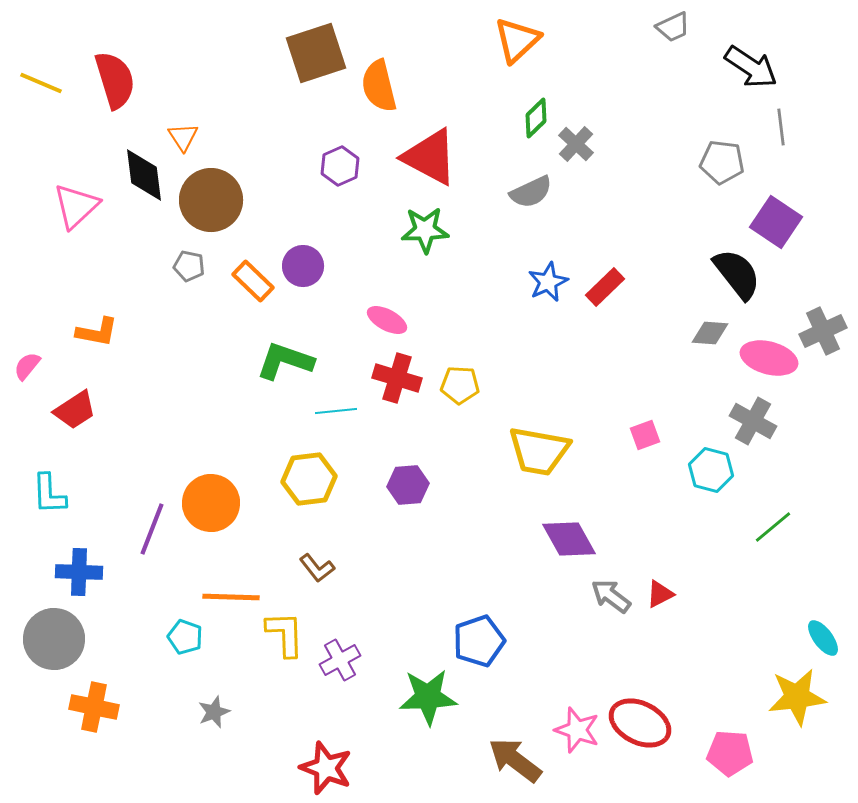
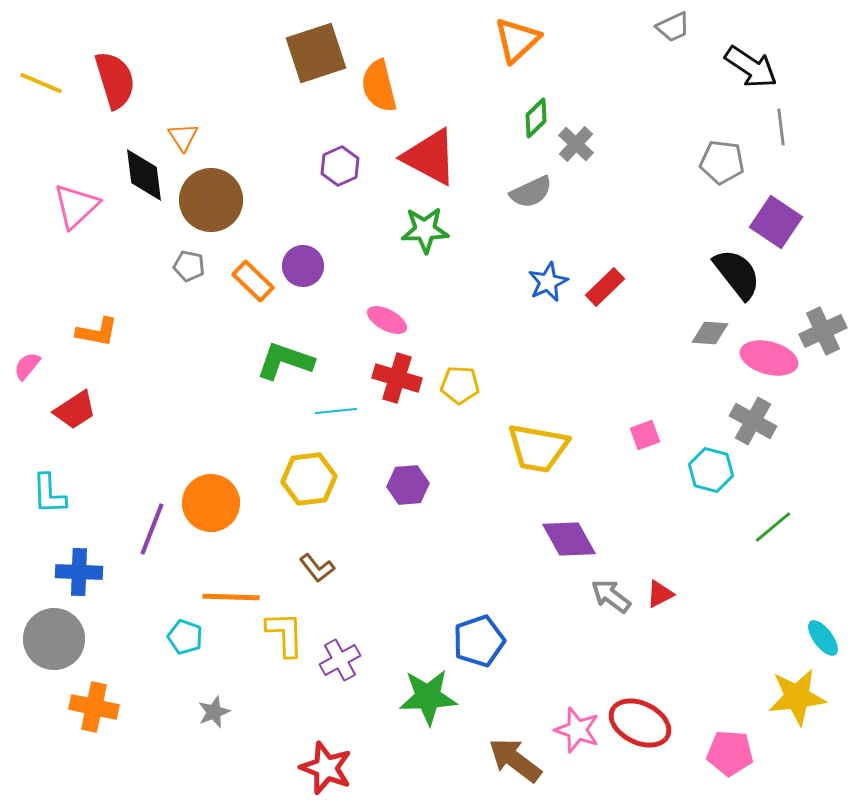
yellow trapezoid at (539, 451): moved 1 px left, 3 px up
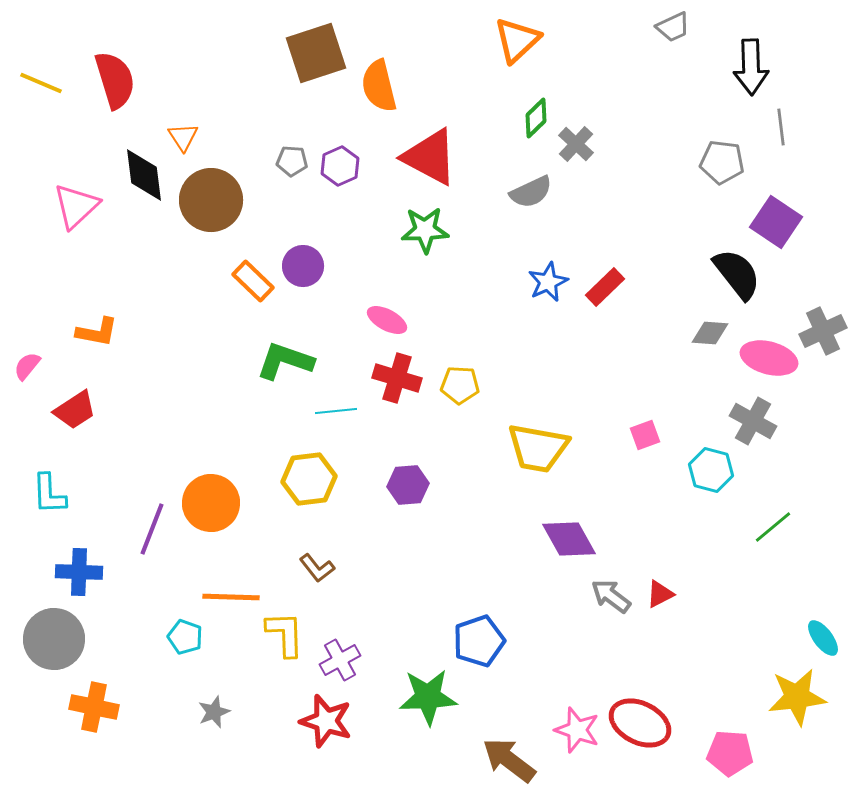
black arrow at (751, 67): rotated 54 degrees clockwise
gray pentagon at (189, 266): moved 103 px right, 105 px up; rotated 8 degrees counterclockwise
brown arrow at (515, 760): moved 6 px left
red star at (326, 768): moved 47 px up; rotated 4 degrees counterclockwise
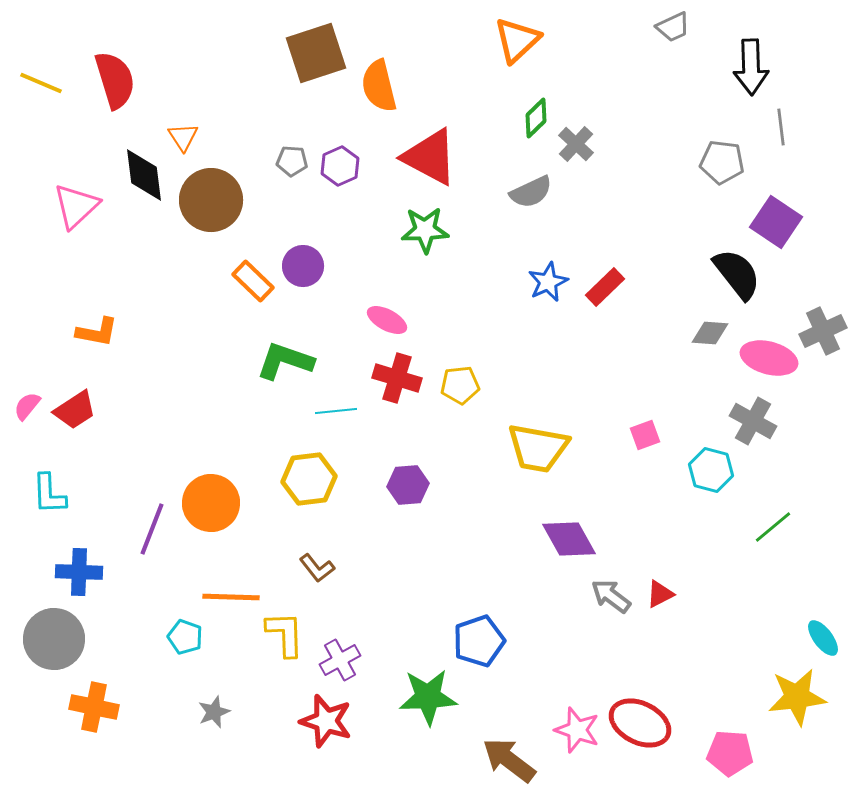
pink semicircle at (27, 366): moved 40 px down
yellow pentagon at (460, 385): rotated 9 degrees counterclockwise
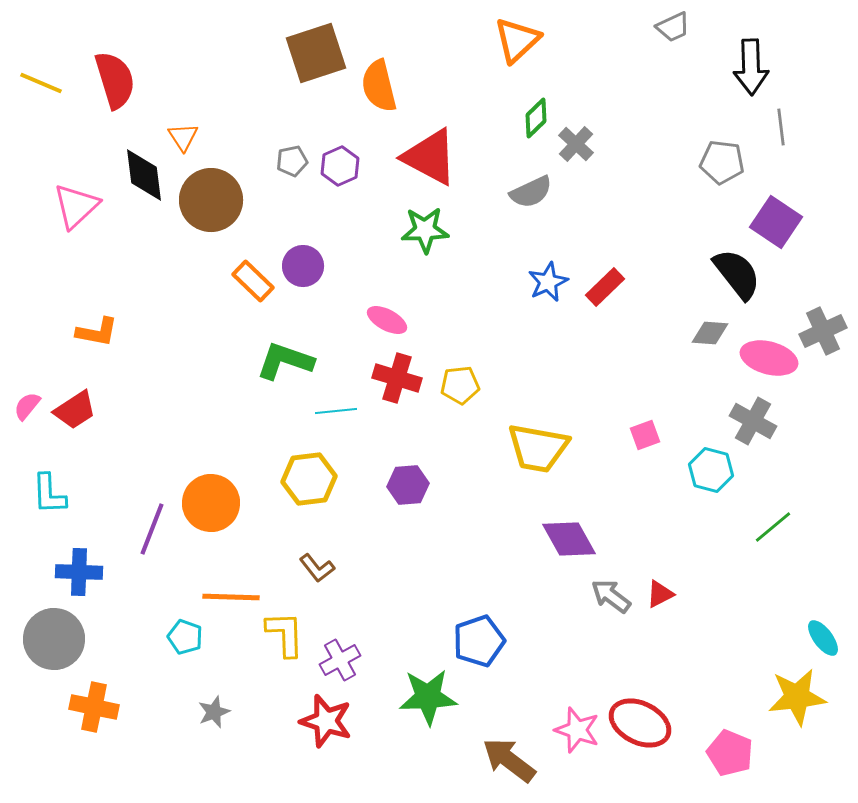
gray pentagon at (292, 161): rotated 16 degrees counterclockwise
pink pentagon at (730, 753): rotated 18 degrees clockwise
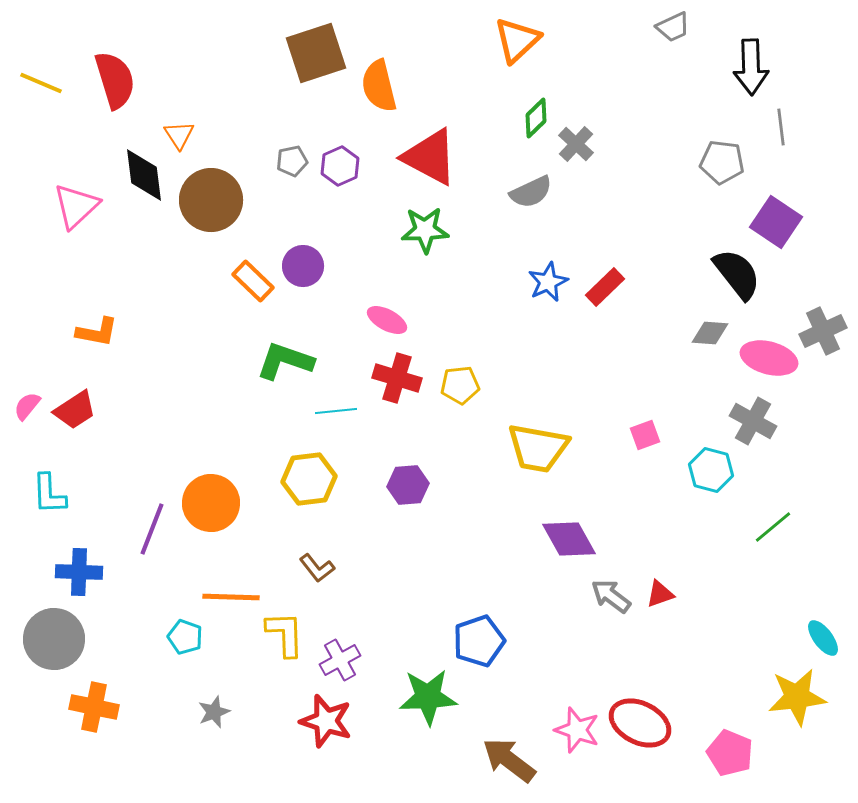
orange triangle at (183, 137): moved 4 px left, 2 px up
red triangle at (660, 594): rotated 8 degrees clockwise
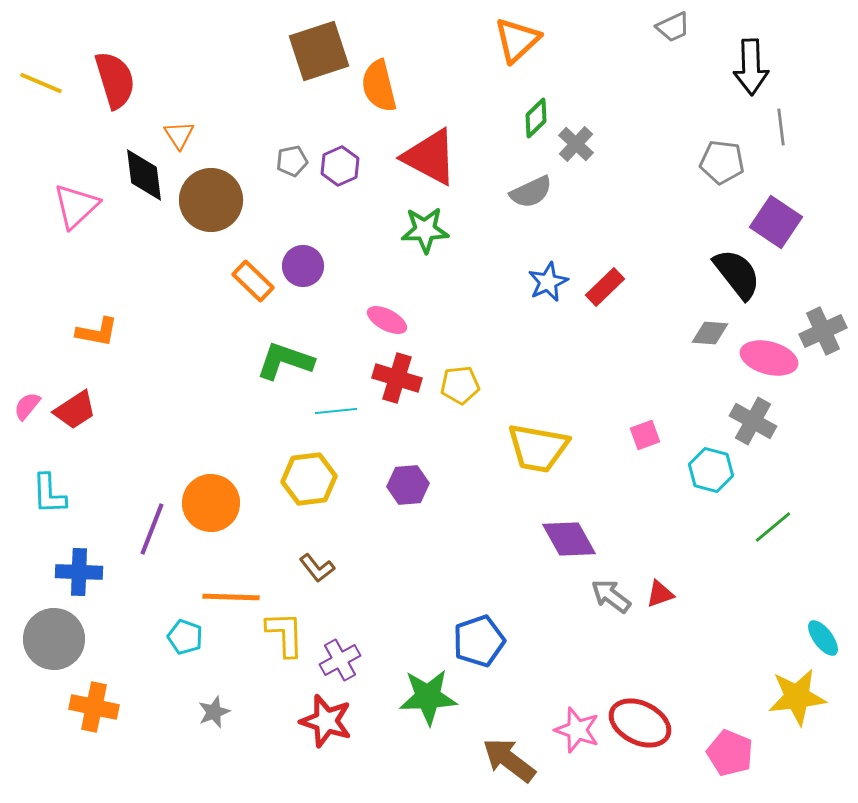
brown square at (316, 53): moved 3 px right, 2 px up
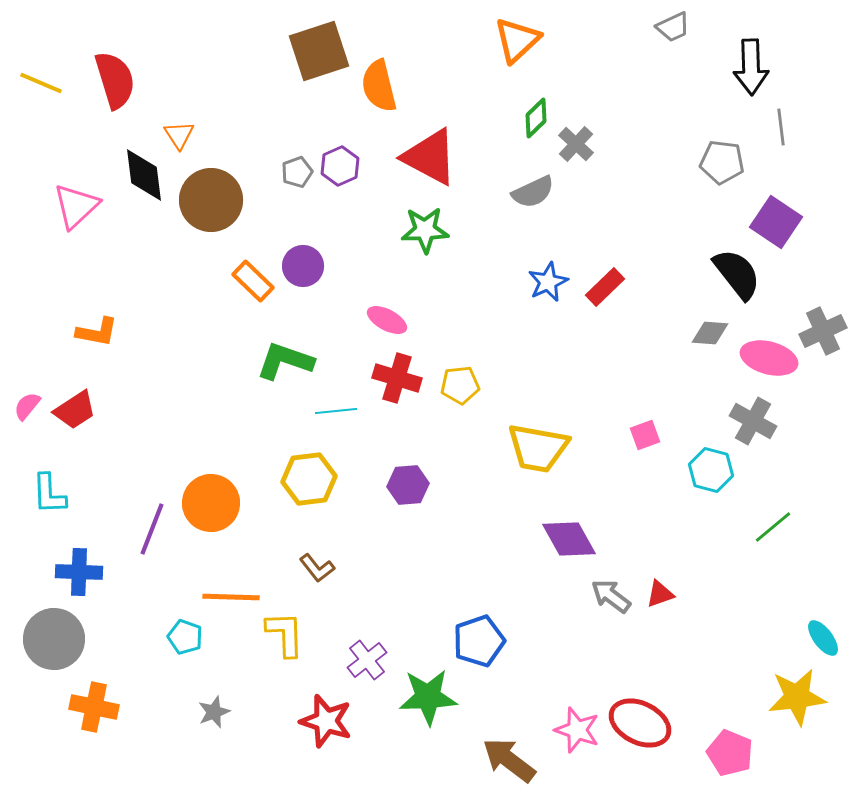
gray pentagon at (292, 161): moved 5 px right, 11 px down; rotated 8 degrees counterclockwise
gray semicircle at (531, 192): moved 2 px right
purple cross at (340, 660): moved 27 px right; rotated 9 degrees counterclockwise
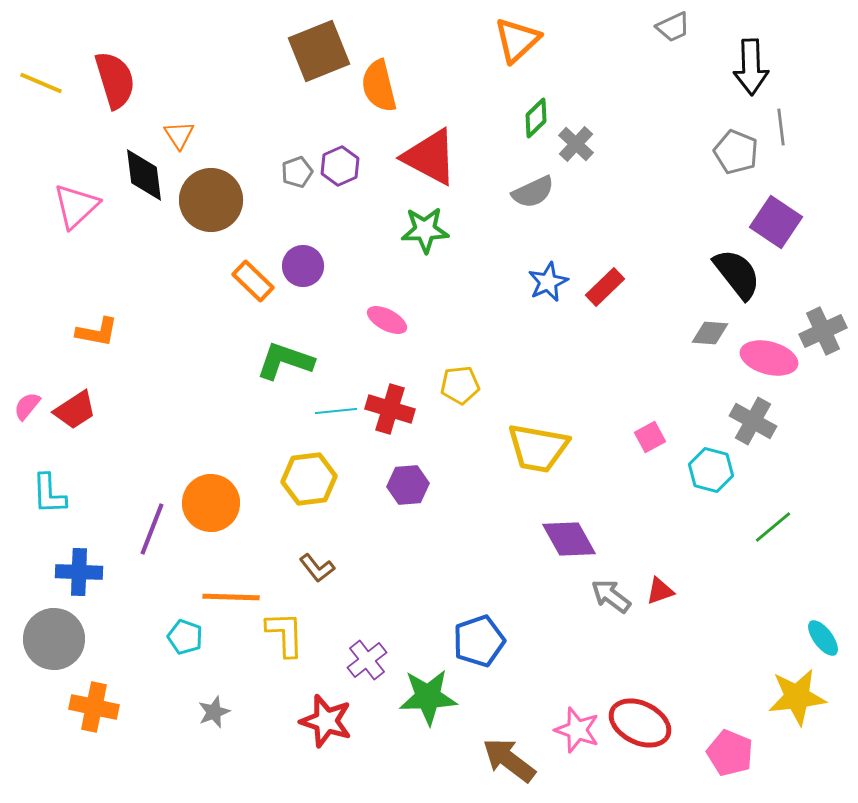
brown square at (319, 51): rotated 4 degrees counterclockwise
gray pentagon at (722, 162): moved 14 px right, 10 px up; rotated 15 degrees clockwise
red cross at (397, 378): moved 7 px left, 31 px down
pink square at (645, 435): moved 5 px right, 2 px down; rotated 8 degrees counterclockwise
red triangle at (660, 594): moved 3 px up
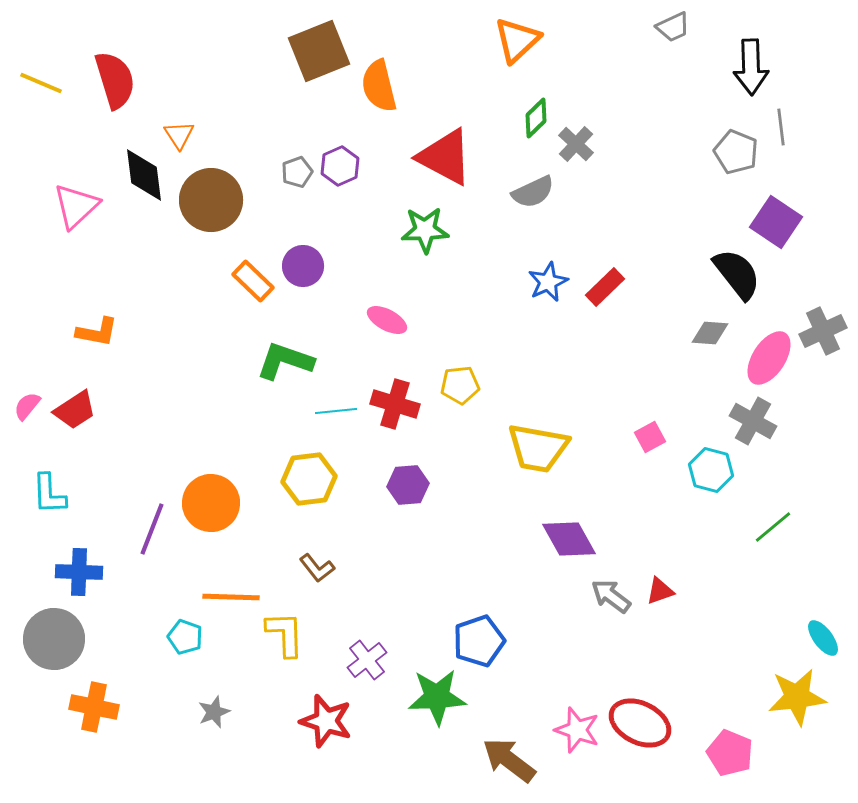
red triangle at (430, 157): moved 15 px right
pink ellipse at (769, 358): rotated 72 degrees counterclockwise
red cross at (390, 409): moved 5 px right, 5 px up
green star at (428, 697): moved 9 px right
